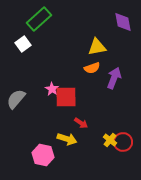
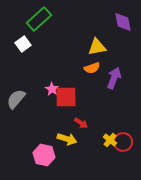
pink hexagon: moved 1 px right
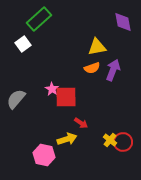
purple arrow: moved 1 px left, 8 px up
yellow arrow: rotated 36 degrees counterclockwise
